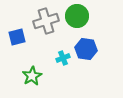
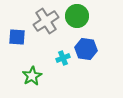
gray cross: rotated 15 degrees counterclockwise
blue square: rotated 18 degrees clockwise
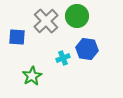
gray cross: rotated 10 degrees counterclockwise
blue hexagon: moved 1 px right
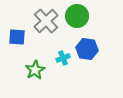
green star: moved 3 px right, 6 px up
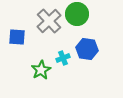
green circle: moved 2 px up
gray cross: moved 3 px right
green star: moved 6 px right
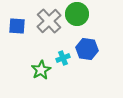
blue square: moved 11 px up
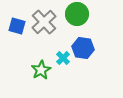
gray cross: moved 5 px left, 1 px down
blue square: rotated 12 degrees clockwise
blue hexagon: moved 4 px left, 1 px up
cyan cross: rotated 24 degrees counterclockwise
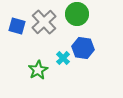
green star: moved 3 px left
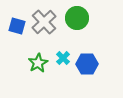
green circle: moved 4 px down
blue hexagon: moved 4 px right, 16 px down; rotated 10 degrees counterclockwise
green star: moved 7 px up
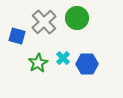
blue square: moved 10 px down
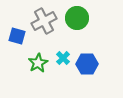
gray cross: moved 1 px up; rotated 15 degrees clockwise
